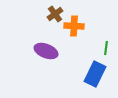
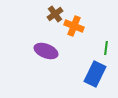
orange cross: rotated 18 degrees clockwise
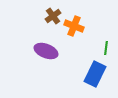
brown cross: moved 2 px left, 2 px down
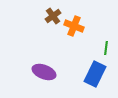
purple ellipse: moved 2 px left, 21 px down
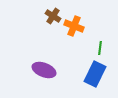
brown cross: rotated 21 degrees counterclockwise
green line: moved 6 px left
purple ellipse: moved 2 px up
